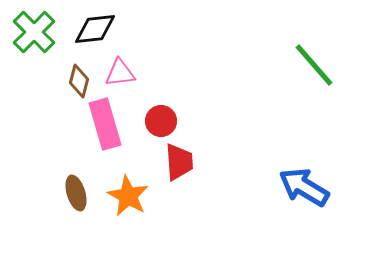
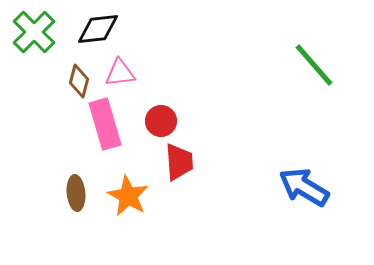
black diamond: moved 3 px right
brown ellipse: rotated 12 degrees clockwise
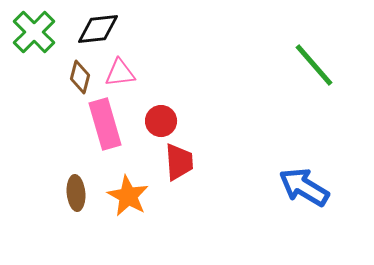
brown diamond: moved 1 px right, 4 px up
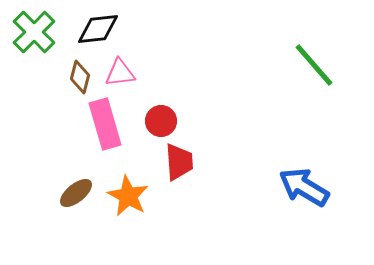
brown ellipse: rotated 56 degrees clockwise
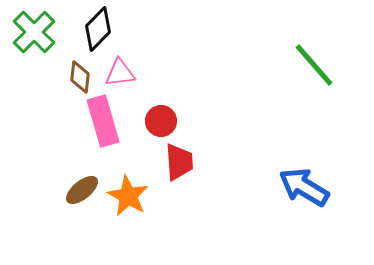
black diamond: rotated 39 degrees counterclockwise
brown diamond: rotated 8 degrees counterclockwise
pink rectangle: moved 2 px left, 3 px up
brown ellipse: moved 6 px right, 3 px up
